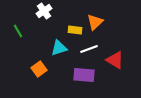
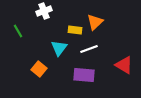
white cross: rotated 14 degrees clockwise
cyan triangle: rotated 36 degrees counterclockwise
red triangle: moved 9 px right, 5 px down
orange square: rotated 14 degrees counterclockwise
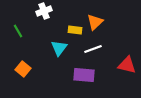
white line: moved 4 px right
red triangle: moved 3 px right; rotated 18 degrees counterclockwise
orange square: moved 16 px left
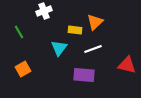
green line: moved 1 px right, 1 px down
orange square: rotated 21 degrees clockwise
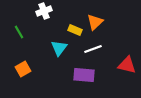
yellow rectangle: rotated 16 degrees clockwise
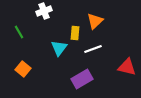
orange triangle: moved 1 px up
yellow rectangle: moved 3 px down; rotated 72 degrees clockwise
red triangle: moved 2 px down
orange square: rotated 21 degrees counterclockwise
purple rectangle: moved 2 px left, 4 px down; rotated 35 degrees counterclockwise
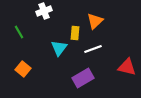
purple rectangle: moved 1 px right, 1 px up
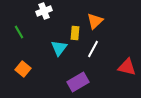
white line: rotated 42 degrees counterclockwise
purple rectangle: moved 5 px left, 4 px down
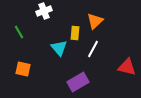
cyan triangle: rotated 18 degrees counterclockwise
orange square: rotated 28 degrees counterclockwise
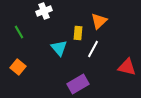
orange triangle: moved 4 px right
yellow rectangle: moved 3 px right
orange square: moved 5 px left, 2 px up; rotated 28 degrees clockwise
purple rectangle: moved 2 px down
